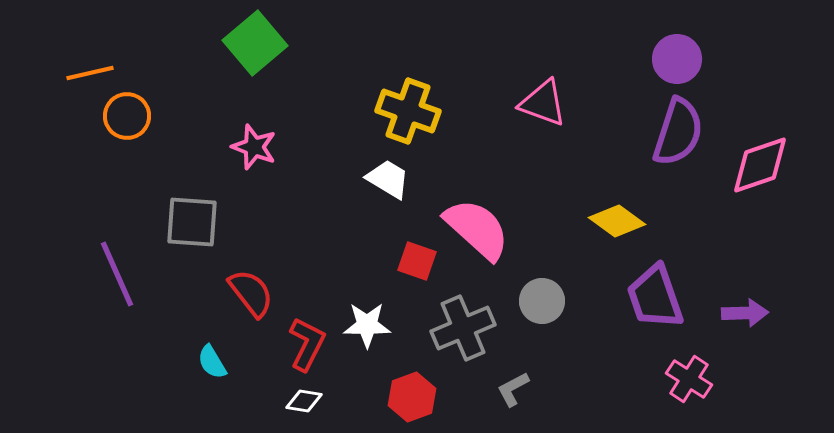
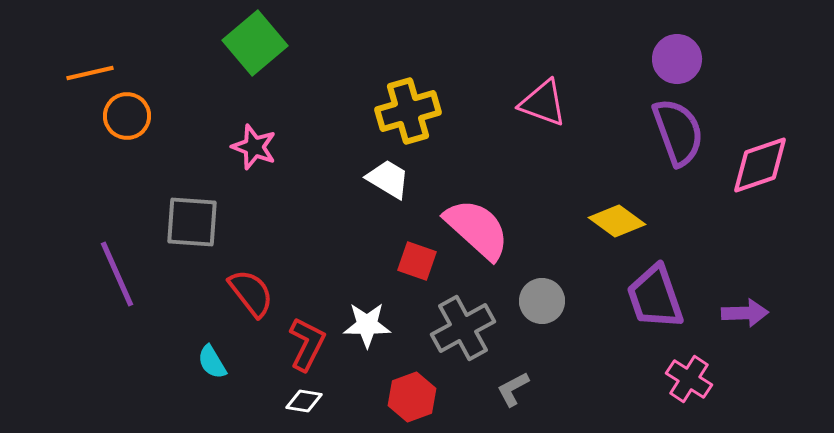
yellow cross: rotated 36 degrees counterclockwise
purple semicircle: rotated 38 degrees counterclockwise
gray cross: rotated 6 degrees counterclockwise
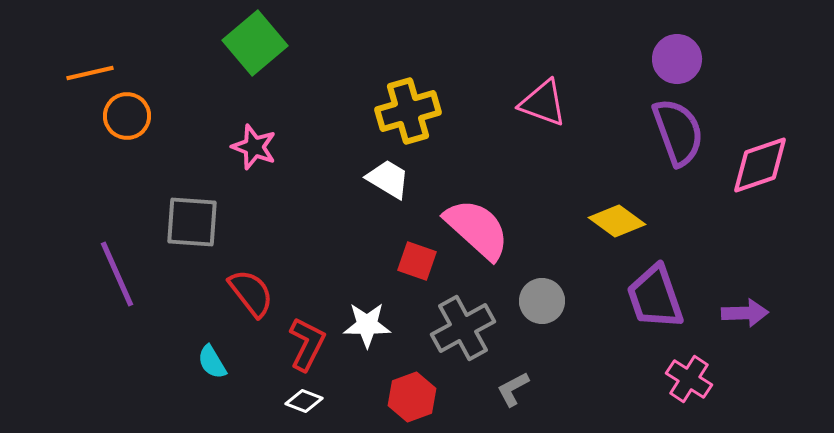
white diamond: rotated 12 degrees clockwise
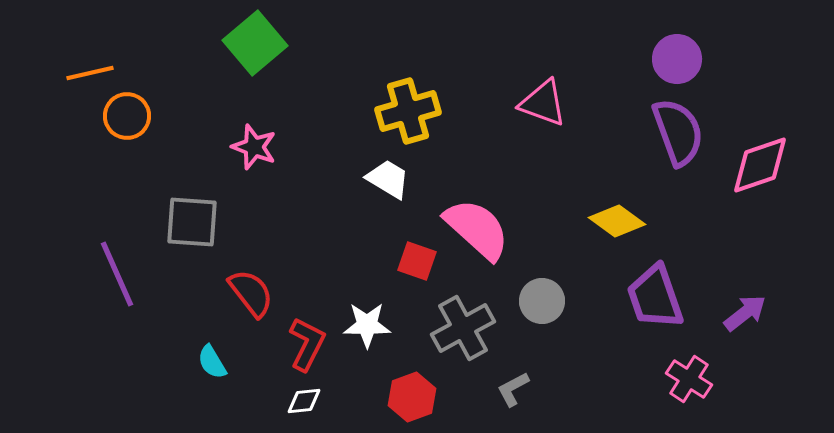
purple arrow: rotated 36 degrees counterclockwise
white diamond: rotated 27 degrees counterclockwise
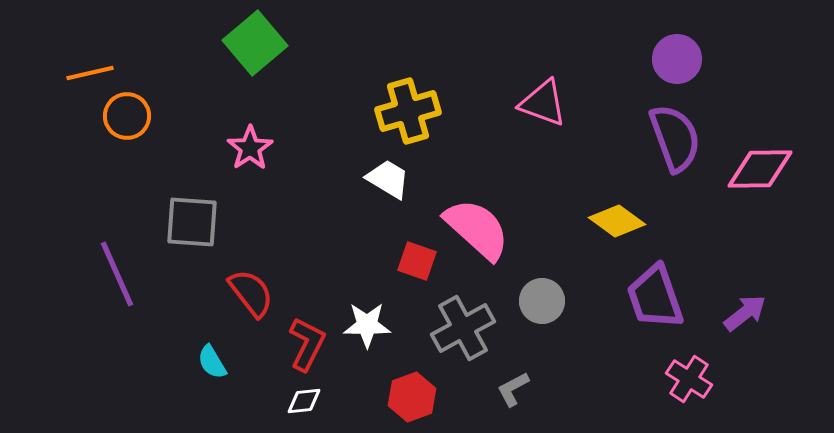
purple semicircle: moved 3 px left, 6 px down
pink star: moved 4 px left, 1 px down; rotated 18 degrees clockwise
pink diamond: moved 4 px down; rotated 18 degrees clockwise
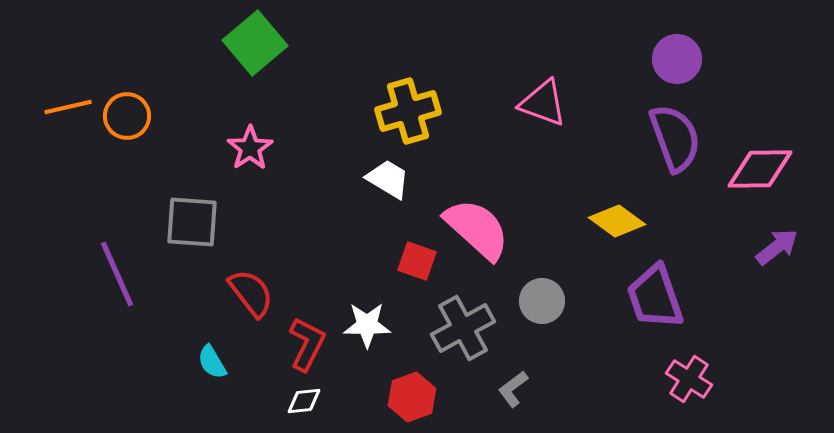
orange line: moved 22 px left, 34 px down
purple arrow: moved 32 px right, 66 px up
gray L-shape: rotated 9 degrees counterclockwise
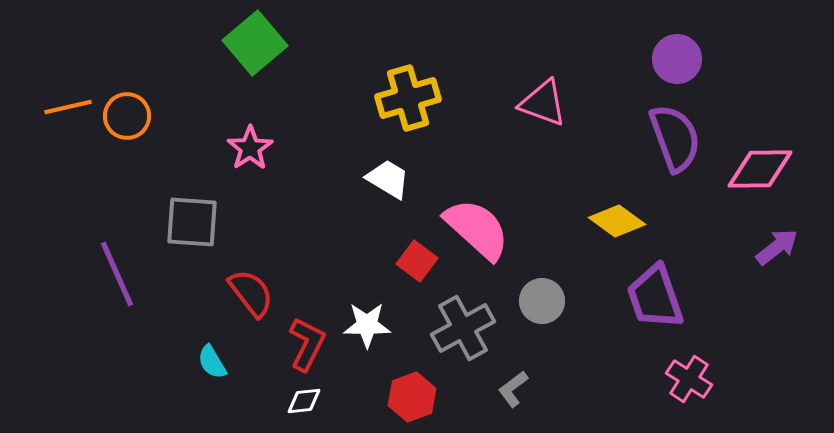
yellow cross: moved 13 px up
red square: rotated 18 degrees clockwise
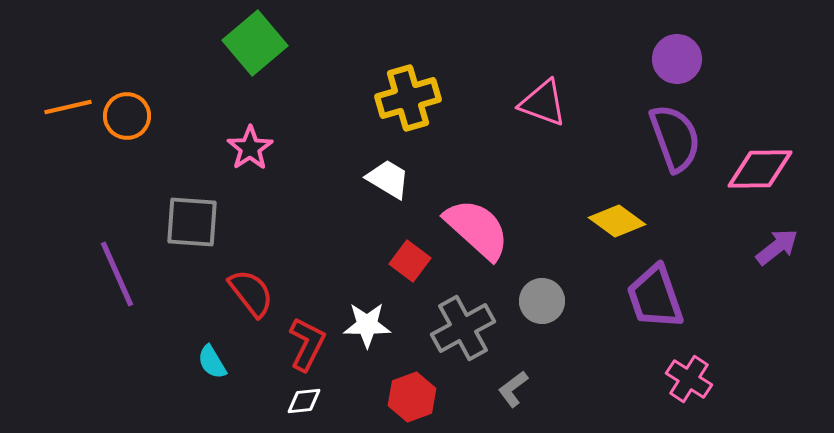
red square: moved 7 px left
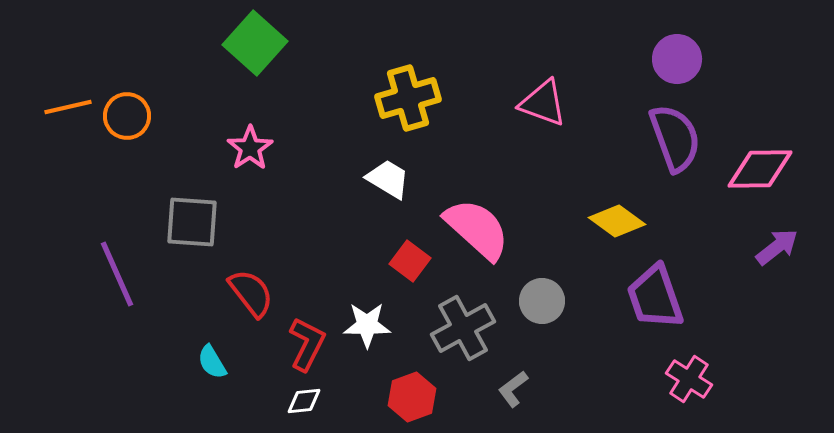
green square: rotated 8 degrees counterclockwise
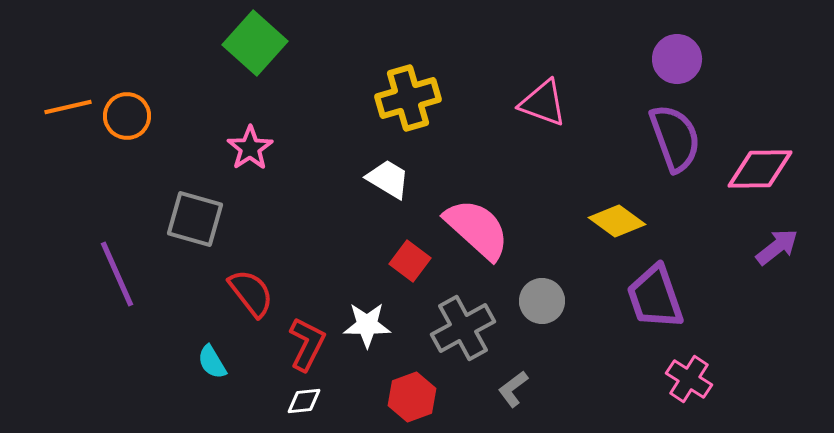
gray square: moved 3 px right, 3 px up; rotated 12 degrees clockwise
